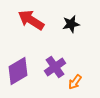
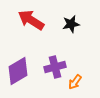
purple cross: rotated 20 degrees clockwise
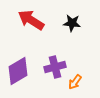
black star: moved 1 px right, 1 px up; rotated 18 degrees clockwise
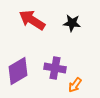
red arrow: moved 1 px right
purple cross: moved 1 px down; rotated 25 degrees clockwise
orange arrow: moved 3 px down
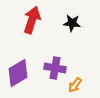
red arrow: rotated 76 degrees clockwise
purple diamond: moved 2 px down
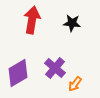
red arrow: rotated 8 degrees counterclockwise
purple cross: rotated 30 degrees clockwise
orange arrow: moved 1 px up
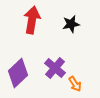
black star: moved 1 px left, 1 px down; rotated 18 degrees counterclockwise
purple diamond: rotated 12 degrees counterclockwise
orange arrow: rotated 70 degrees counterclockwise
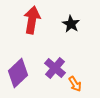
black star: rotated 30 degrees counterclockwise
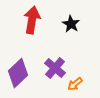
orange arrow: rotated 84 degrees clockwise
